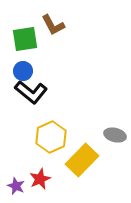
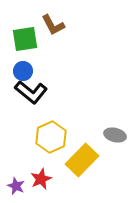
red star: moved 1 px right
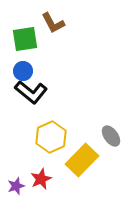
brown L-shape: moved 2 px up
gray ellipse: moved 4 px left, 1 px down; rotated 40 degrees clockwise
purple star: rotated 30 degrees clockwise
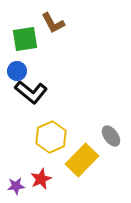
blue circle: moved 6 px left
purple star: rotated 12 degrees clockwise
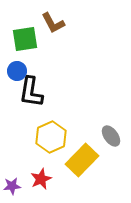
black L-shape: rotated 60 degrees clockwise
purple star: moved 4 px left
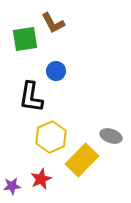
blue circle: moved 39 px right
black L-shape: moved 5 px down
gray ellipse: rotated 35 degrees counterclockwise
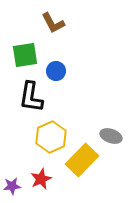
green square: moved 16 px down
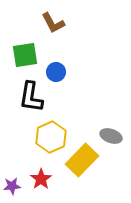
blue circle: moved 1 px down
red star: rotated 10 degrees counterclockwise
